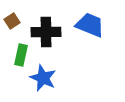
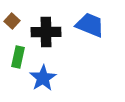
brown square: rotated 14 degrees counterclockwise
green rectangle: moved 3 px left, 2 px down
blue star: rotated 16 degrees clockwise
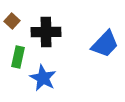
blue trapezoid: moved 15 px right, 19 px down; rotated 112 degrees clockwise
blue star: rotated 12 degrees counterclockwise
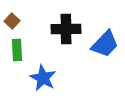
black cross: moved 20 px right, 3 px up
green rectangle: moved 1 px left, 7 px up; rotated 15 degrees counterclockwise
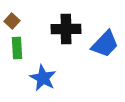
green rectangle: moved 2 px up
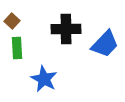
blue star: moved 1 px right, 1 px down
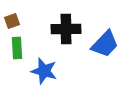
brown square: rotated 28 degrees clockwise
blue star: moved 8 px up; rotated 12 degrees counterclockwise
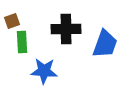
blue trapezoid: rotated 24 degrees counterclockwise
green rectangle: moved 5 px right, 6 px up
blue star: rotated 12 degrees counterclockwise
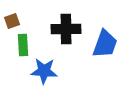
green rectangle: moved 1 px right, 3 px down
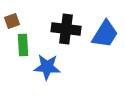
black cross: rotated 8 degrees clockwise
blue trapezoid: moved 10 px up; rotated 12 degrees clockwise
blue star: moved 3 px right, 4 px up
